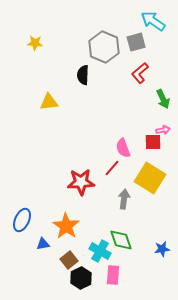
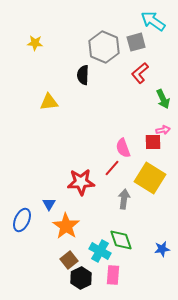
blue triangle: moved 6 px right, 40 px up; rotated 48 degrees counterclockwise
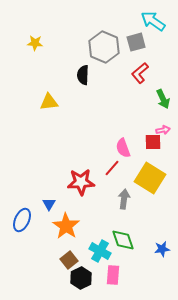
green diamond: moved 2 px right
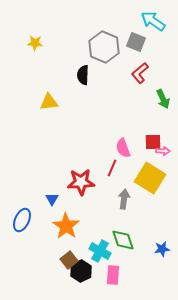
gray square: rotated 36 degrees clockwise
pink arrow: moved 21 px down; rotated 16 degrees clockwise
red line: rotated 18 degrees counterclockwise
blue triangle: moved 3 px right, 5 px up
black hexagon: moved 7 px up
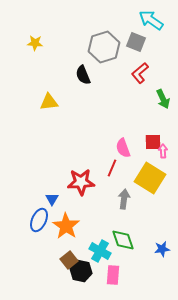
cyan arrow: moved 2 px left, 1 px up
gray hexagon: rotated 20 degrees clockwise
black semicircle: rotated 24 degrees counterclockwise
pink arrow: rotated 96 degrees counterclockwise
blue ellipse: moved 17 px right
black hexagon: rotated 20 degrees counterclockwise
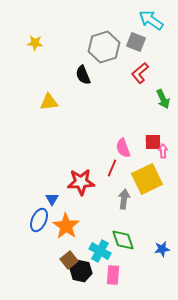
yellow square: moved 3 px left, 1 px down; rotated 32 degrees clockwise
